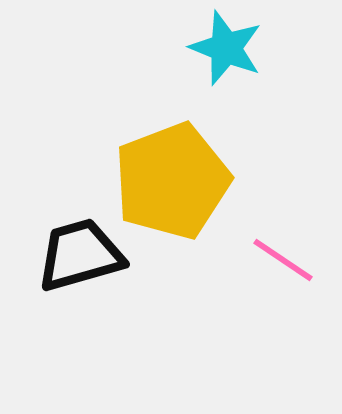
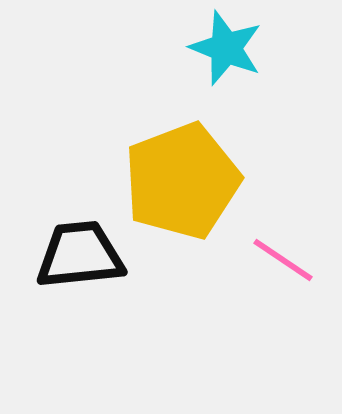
yellow pentagon: moved 10 px right
black trapezoid: rotated 10 degrees clockwise
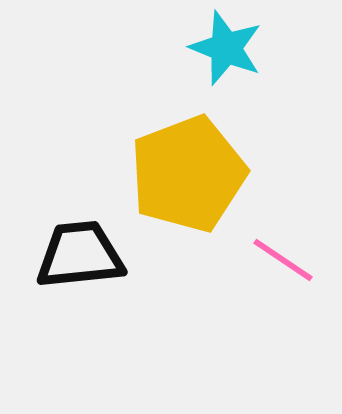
yellow pentagon: moved 6 px right, 7 px up
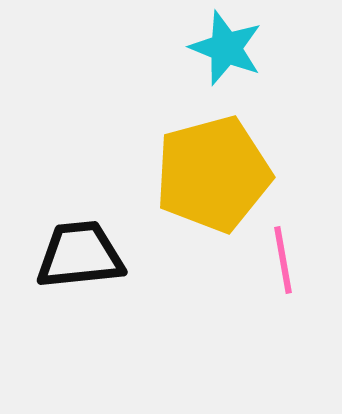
yellow pentagon: moved 25 px right; rotated 6 degrees clockwise
pink line: rotated 46 degrees clockwise
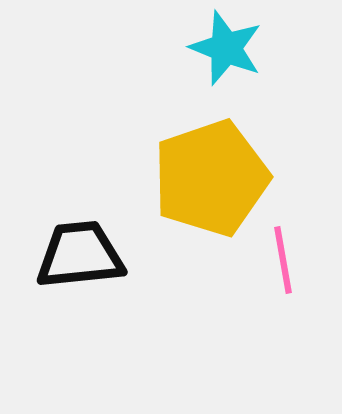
yellow pentagon: moved 2 px left, 4 px down; rotated 4 degrees counterclockwise
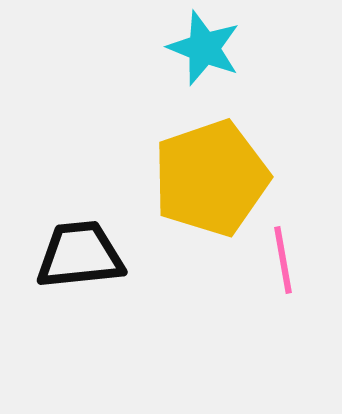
cyan star: moved 22 px left
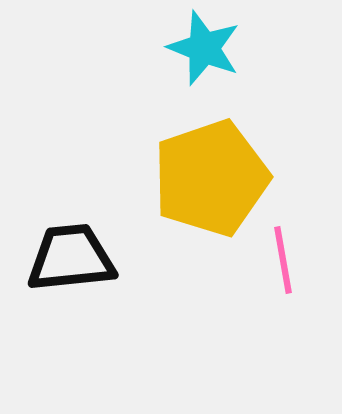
black trapezoid: moved 9 px left, 3 px down
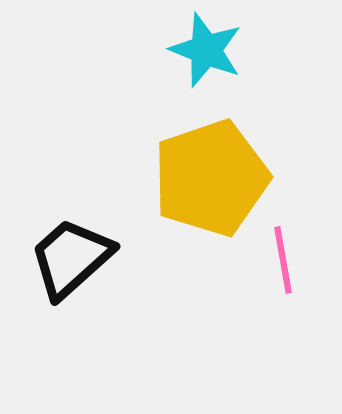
cyan star: moved 2 px right, 2 px down
black trapezoid: rotated 36 degrees counterclockwise
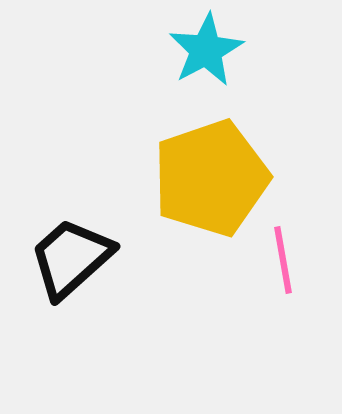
cyan star: rotated 22 degrees clockwise
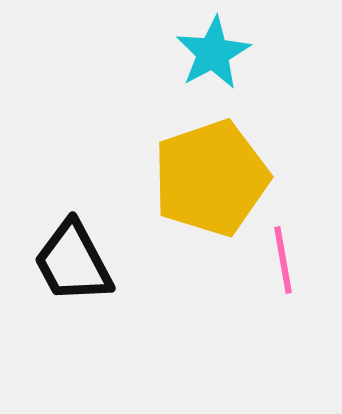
cyan star: moved 7 px right, 3 px down
black trapezoid: moved 2 px right, 4 px down; rotated 76 degrees counterclockwise
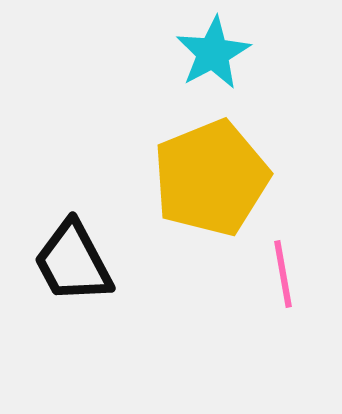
yellow pentagon: rotated 3 degrees counterclockwise
pink line: moved 14 px down
